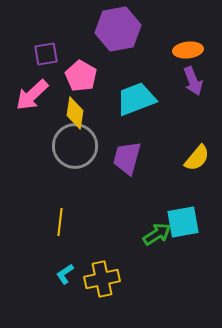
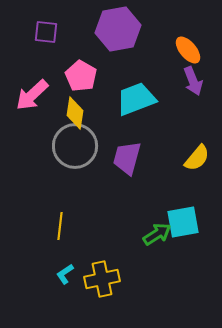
orange ellipse: rotated 56 degrees clockwise
purple square: moved 22 px up; rotated 15 degrees clockwise
yellow line: moved 4 px down
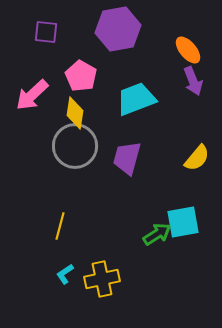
yellow line: rotated 8 degrees clockwise
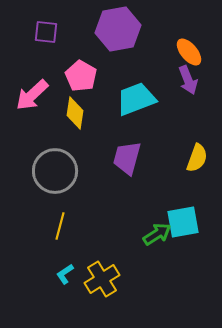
orange ellipse: moved 1 px right, 2 px down
purple arrow: moved 5 px left, 1 px up
gray circle: moved 20 px left, 25 px down
yellow semicircle: rotated 20 degrees counterclockwise
yellow cross: rotated 20 degrees counterclockwise
